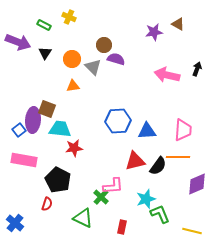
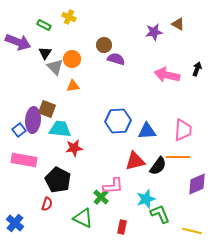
gray triangle: moved 38 px left
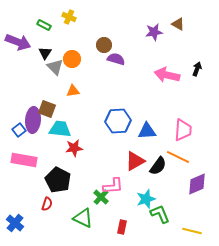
orange triangle: moved 5 px down
orange line: rotated 25 degrees clockwise
red triangle: rotated 15 degrees counterclockwise
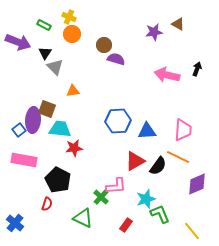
orange circle: moved 25 px up
pink L-shape: moved 3 px right
red rectangle: moved 4 px right, 2 px up; rotated 24 degrees clockwise
yellow line: rotated 36 degrees clockwise
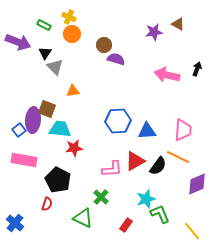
pink L-shape: moved 4 px left, 17 px up
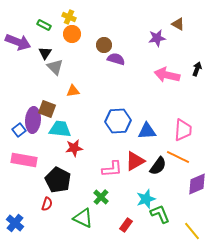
purple star: moved 3 px right, 6 px down
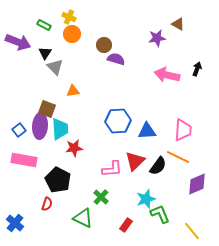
purple ellipse: moved 7 px right, 6 px down
cyan trapezoid: rotated 80 degrees clockwise
red triangle: rotated 15 degrees counterclockwise
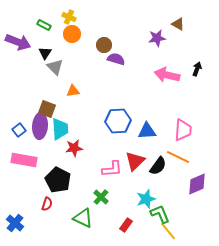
yellow line: moved 24 px left
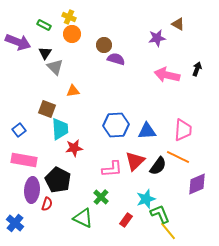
blue hexagon: moved 2 px left, 4 px down
purple ellipse: moved 8 px left, 64 px down
red rectangle: moved 5 px up
